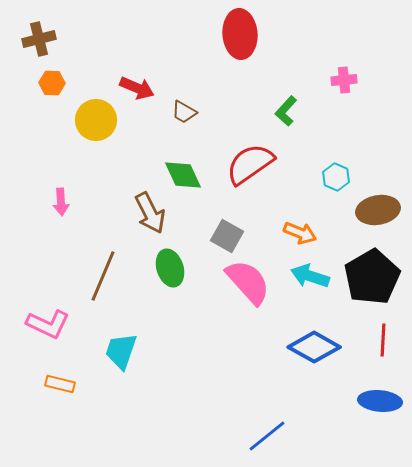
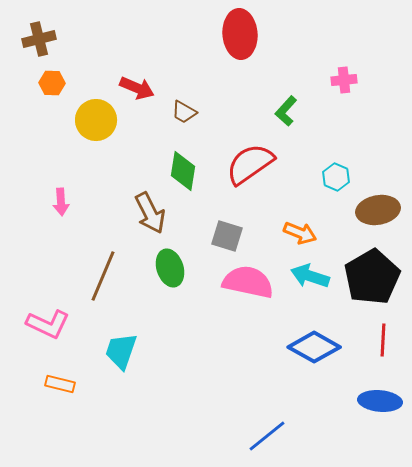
green diamond: moved 4 px up; rotated 33 degrees clockwise
gray square: rotated 12 degrees counterclockwise
pink semicircle: rotated 36 degrees counterclockwise
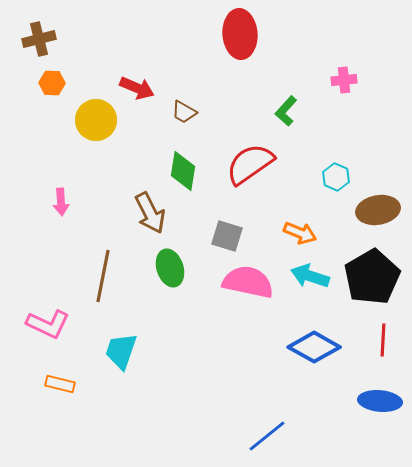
brown line: rotated 12 degrees counterclockwise
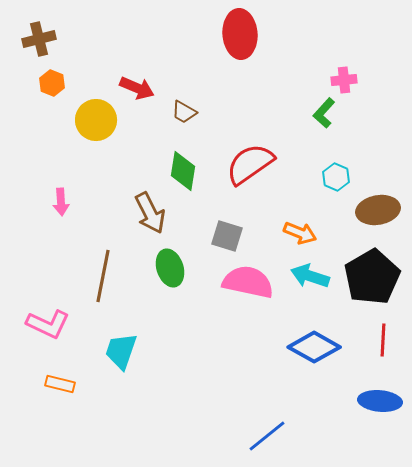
orange hexagon: rotated 20 degrees clockwise
green L-shape: moved 38 px right, 2 px down
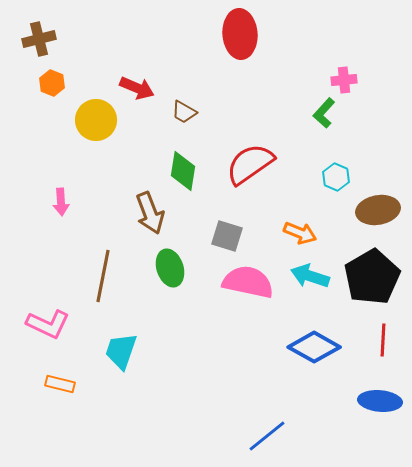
brown arrow: rotated 6 degrees clockwise
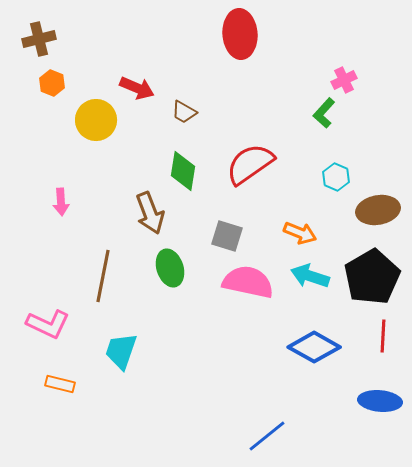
pink cross: rotated 20 degrees counterclockwise
red line: moved 4 px up
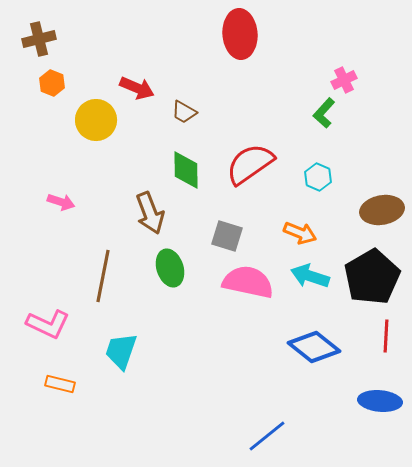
green diamond: moved 3 px right, 1 px up; rotated 9 degrees counterclockwise
cyan hexagon: moved 18 px left
pink arrow: rotated 68 degrees counterclockwise
brown ellipse: moved 4 px right
red line: moved 3 px right
blue diamond: rotated 9 degrees clockwise
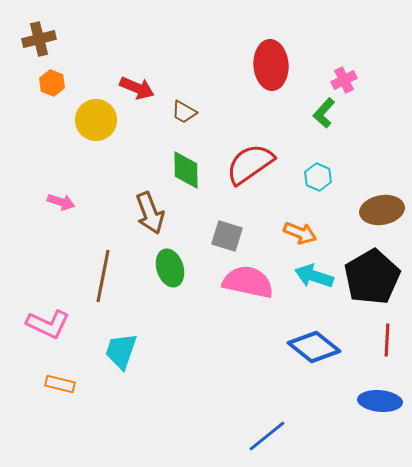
red ellipse: moved 31 px right, 31 px down
cyan arrow: moved 4 px right
red line: moved 1 px right, 4 px down
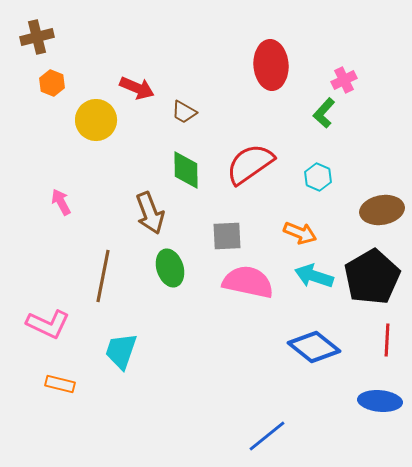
brown cross: moved 2 px left, 2 px up
pink arrow: rotated 136 degrees counterclockwise
gray square: rotated 20 degrees counterclockwise
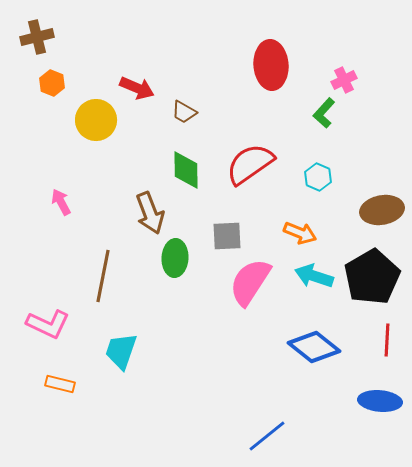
green ellipse: moved 5 px right, 10 px up; rotated 21 degrees clockwise
pink semicircle: moved 2 px right; rotated 69 degrees counterclockwise
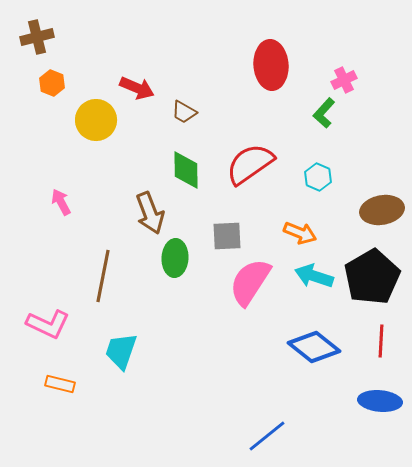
red line: moved 6 px left, 1 px down
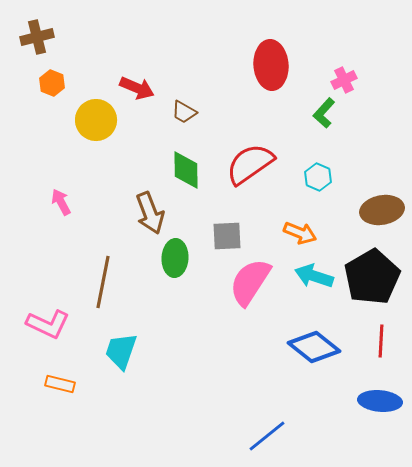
brown line: moved 6 px down
